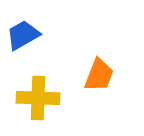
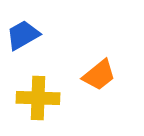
orange trapezoid: rotated 30 degrees clockwise
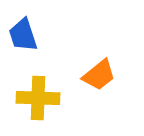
blue trapezoid: rotated 78 degrees counterclockwise
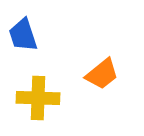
orange trapezoid: moved 3 px right, 1 px up
